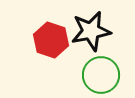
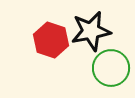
green circle: moved 10 px right, 7 px up
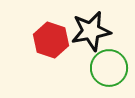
green circle: moved 2 px left
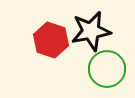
green circle: moved 2 px left, 1 px down
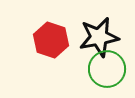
black star: moved 8 px right, 6 px down
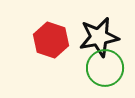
green circle: moved 2 px left, 1 px up
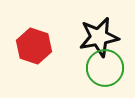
red hexagon: moved 17 px left, 6 px down
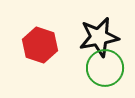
red hexagon: moved 6 px right, 1 px up
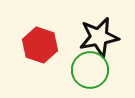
green circle: moved 15 px left, 2 px down
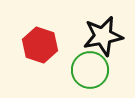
black star: moved 4 px right, 1 px up
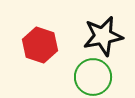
green circle: moved 3 px right, 7 px down
